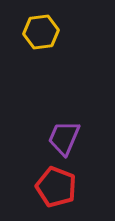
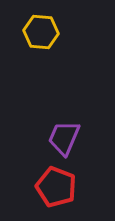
yellow hexagon: rotated 12 degrees clockwise
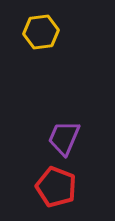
yellow hexagon: rotated 12 degrees counterclockwise
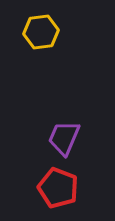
red pentagon: moved 2 px right, 1 px down
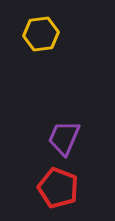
yellow hexagon: moved 2 px down
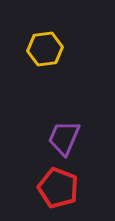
yellow hexagon: moved 4 px right, 15 px down
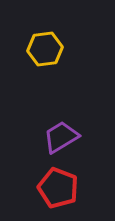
purple trapezoid: moved 3 px left, 1 px up; rotated 36 degrees clockwise
